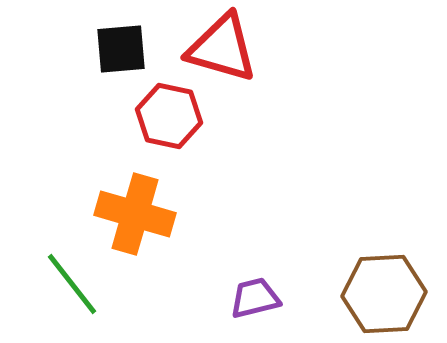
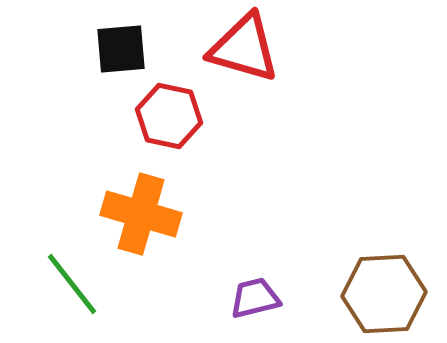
red triangle: moved 22 px right
orange cross: moved 6 px right
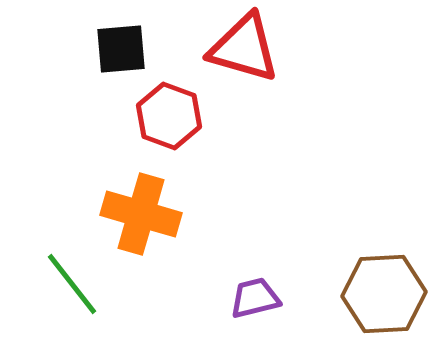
red hexagon: rotated 8 degrees clockwise
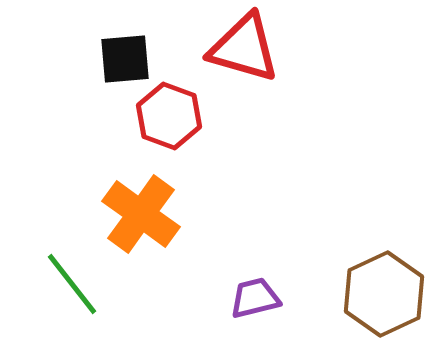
black square: moved 4 px right, 10 px down
orange cross: rotated 20 degrees clockwise
brown hexagon: rotated 22 degrees counterclockwise
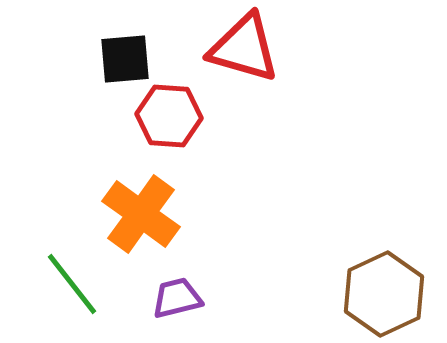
red hexagon: rotated 16 degrees counterclockwise
purple trapezoid: moved 78 px left
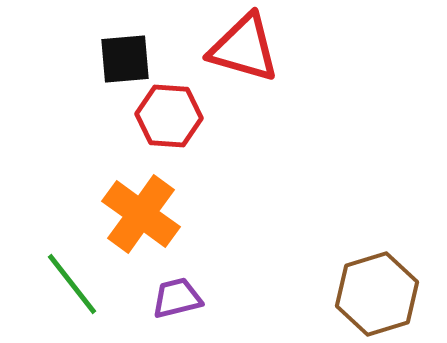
brown hexagon: moved 7 px left; rotated 8 degrees clockwise
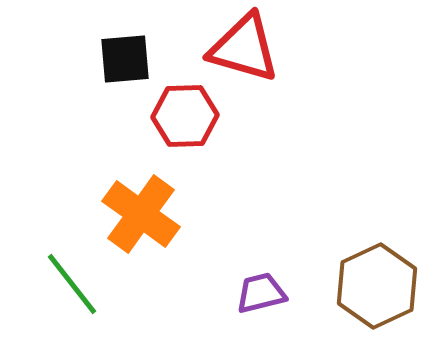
red hexagon: moved 16 px right; rotated 6 degrees counterclockwise
brown hexagon: moved 8 px up; rotated 8 degrees counterclockwise
purple trapezoid: moved 84 px right, 5 px up
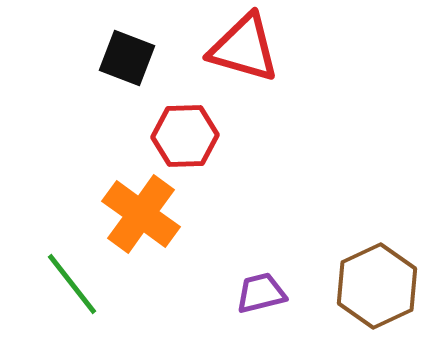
black square: moved 2 px right, 1 px up; rotated 26 degrees clockwise
red hexagon: moved 20 px down
